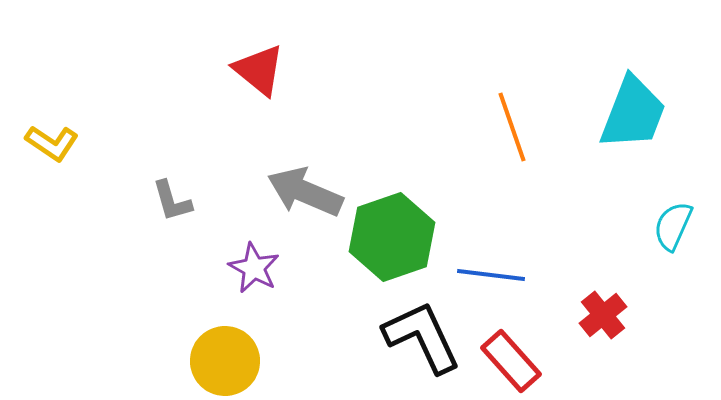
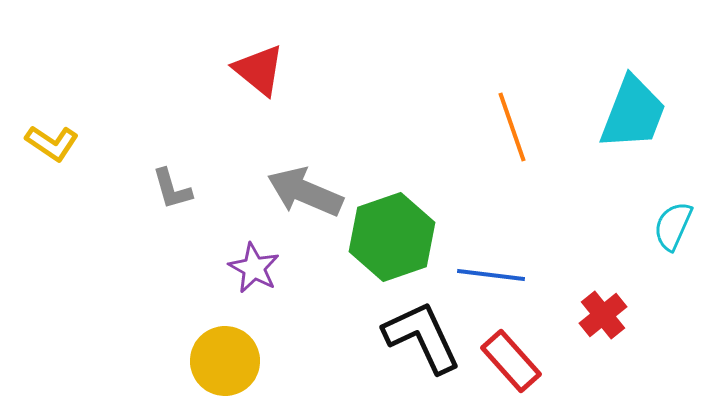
gray L-shape: moved 12 px up
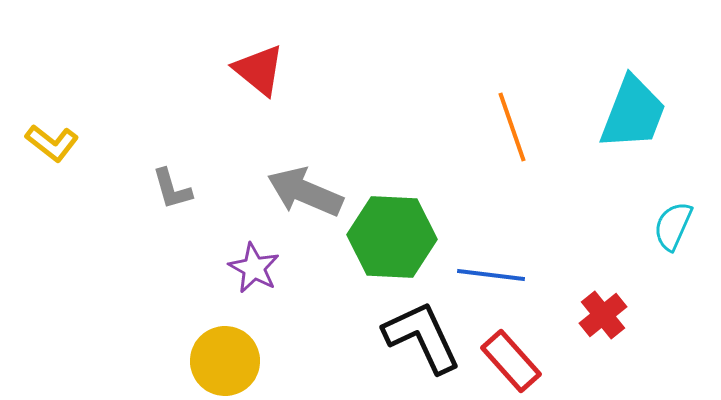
yellow L-shape: rotated 4 degrees clockwise
green hexagon: rotated 22 degrees clockwise
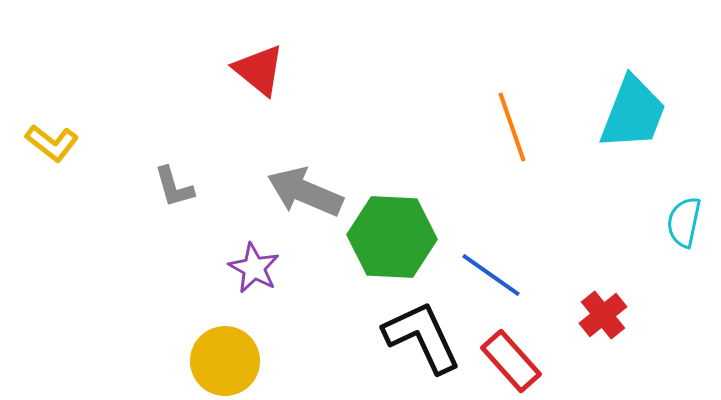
gray L-shape: moved 2 px right, 2 px up
cyan semicircle: moved 11 px right, 4 px up; rotated 12 degrees counterclockwise
blue line: rotated 28 degrees clockwise
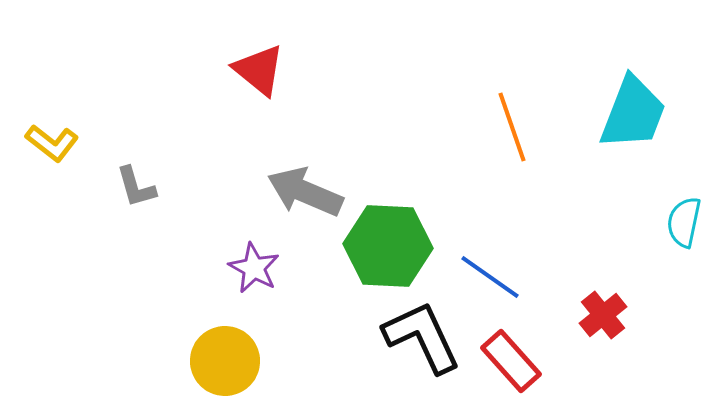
gray L-shape: moved 38 px left
green hexagon: moved 4 px left, 9 px down
blue line: moved 1 px left, 2 px down
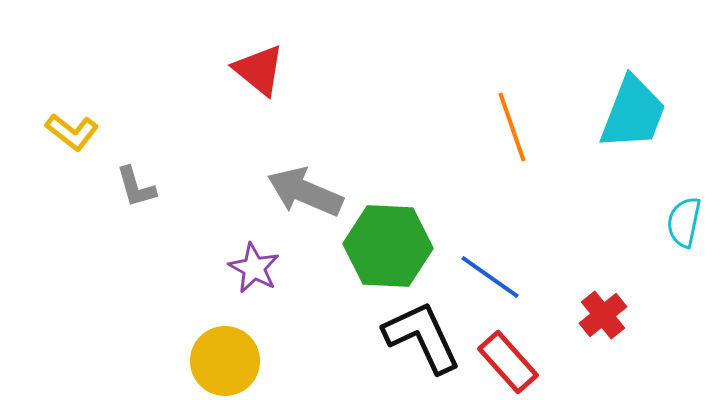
yellow L-shape: moved 20 px right, 11 px up
red rectangle: moved 3 px left, 1 px down
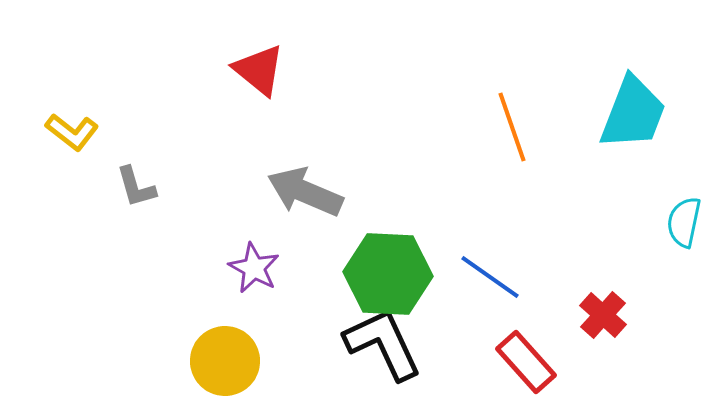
green hexagon: moved 28 px down
red cross: rotated 9 degrees counterclockwise
black L-shape: moved 39 px left, 7 px down
red rectangle: moved 18 px right
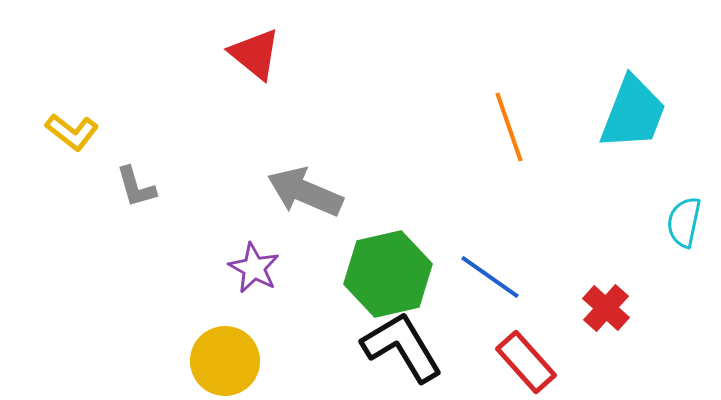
red triangle: moved 4 px left, 16 px up
orange line: moved 3 px left
green hexagon: rotated 16 degrees counterclockwise
red cross: moved 3 px right, 7 px up
black L-shape: moved 19 px right, 3 px down; rotated 6 degrees counterclockwise
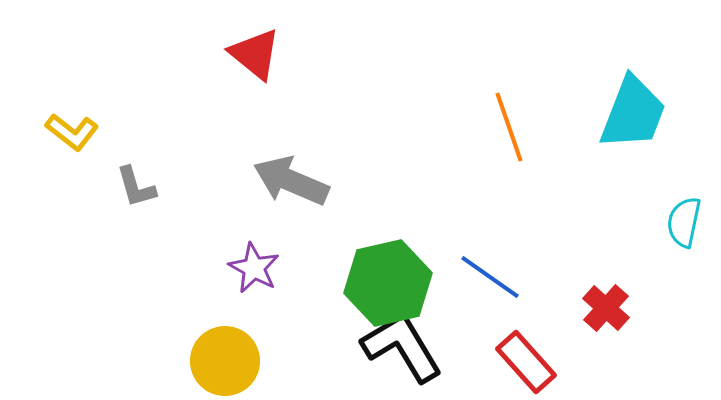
gray arrow: moved 14 px left, 11 px up
green hexagon: moved 9 px down
